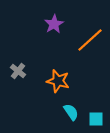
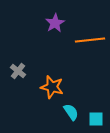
purple star: moved 1 px right, 1 px up
orange line: rotated 36 degrees clockwise
orange star: moved 6 px left, 6 px down
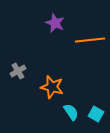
purple star: rotated 18 degrees counterclockwise
gray cross: rotated 21 degrees clockwise
cyan square: moved 5 px up; rotated 28 degrees clockwise
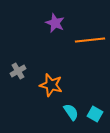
orange star: moved 1 px left, 2 px up
cyan square: moved 1 px left
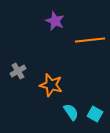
purple star: moved 2 px up
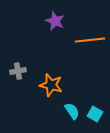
gray cross: rotated 21 degrees clockwise
cyan semicircle: moved 1 px right, 1 px up
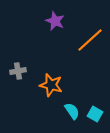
orange line: rotated 36 degrees counterclockwise
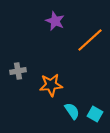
orange star: rotated 20 degrees counterclockwise
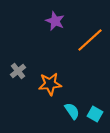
gray cross: rotated 28 degrees counterclockwise
orange star: moved 1 px left, 1 px up
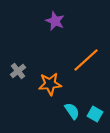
orange line: moved 4 px left, 20 px down
